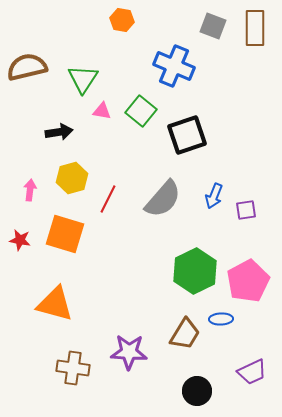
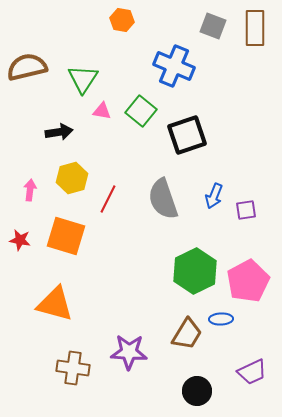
gray semicircle: rotated 120 degrees clockwise
orange square: moved 1 px right, 2 px down
brown trapezoid: moved 2 px right
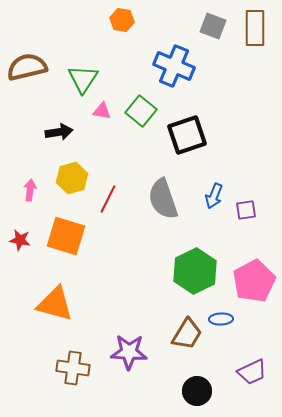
pink pentagon: moved 6 px right
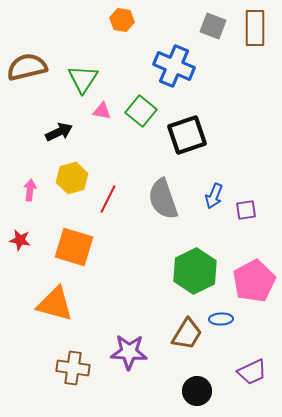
black arrow: rotated 16 degrees counterclockwise
orange square: moved 8 px right, 11 px down
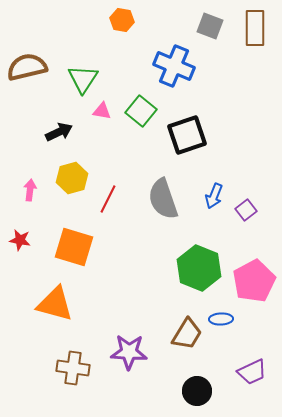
gray square: moved 3 px left
purple square: rotated 30 degrees counterclockwise
green hexagon: moved 4 px right, 3 px up; rotated 12 degrees counterclockwise
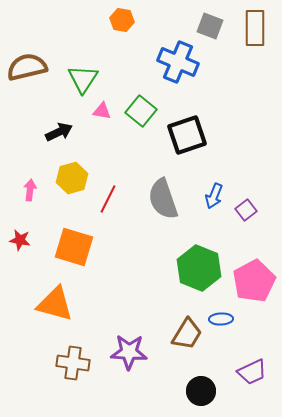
blue cross: moved 4 px right, 4 px up
brown cross: moved 5 px up
black circle: moved 4 px right
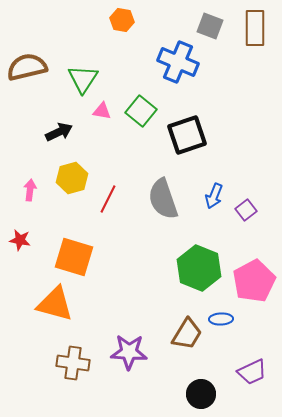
orange square: moved 10 px down
black circle: moved 3 px down
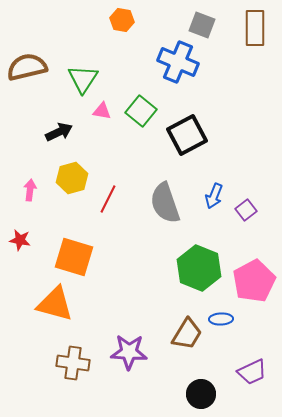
gray square: moved 8 px left, 1 px up
black square: rotated 9 degrees counterclockwise
gray semicircle: moved 2 px right, 4 px down
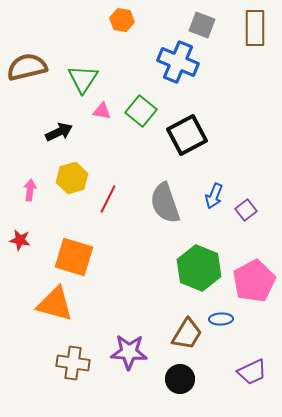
black circle: moved 21 px left, 15 px up
